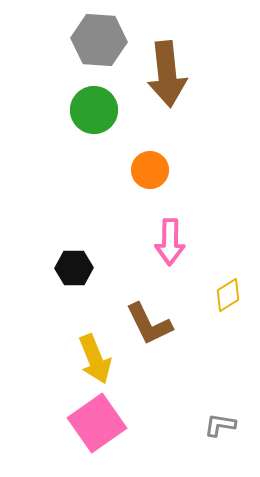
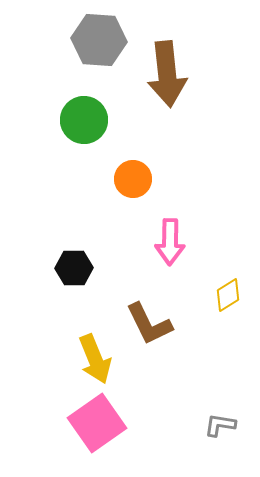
green circle: moved 10 px left, 10 px down
orange circle: moved 17 px left, 9 px down
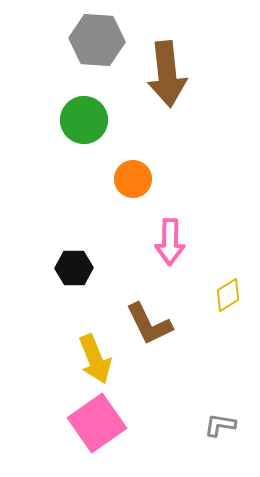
gray hexagon: moved 2 px left
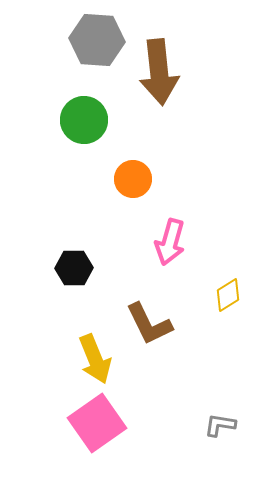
brown arrow: moved 8 px left, 2 px up
pink arrow: rotated 15 degrees clockwise
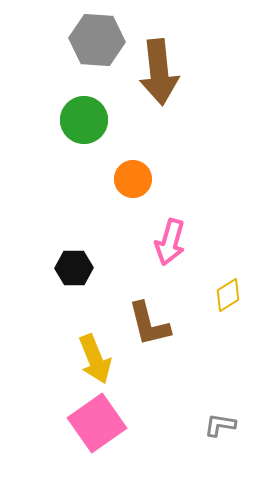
brown L-shape: rotated 12 degrees clockwise
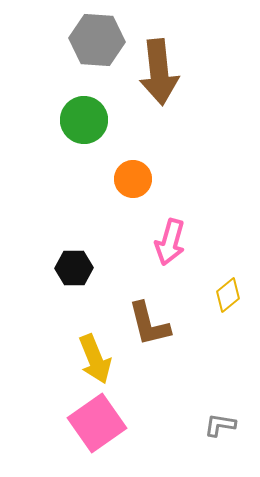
yellow diamond: rotated 8 degrees counterclockwise
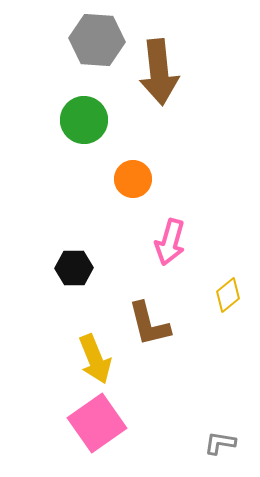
gray L-shape: moved 18 px down
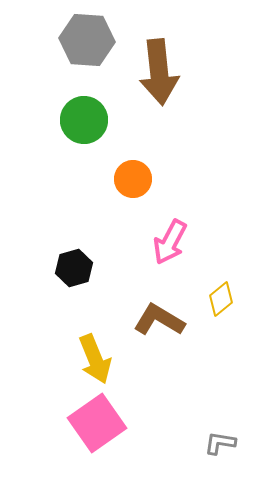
gray hexagon: moved 10 px left
pink arrow: rotated 12 degrees clockwise
black hexagon: rotated 15 degrees counterclockwise
yellow diamond: moved 7 px left, 4 px down
brown L-shape: moved 10 px right, 4 px up; rotated 135 degrees clockwise
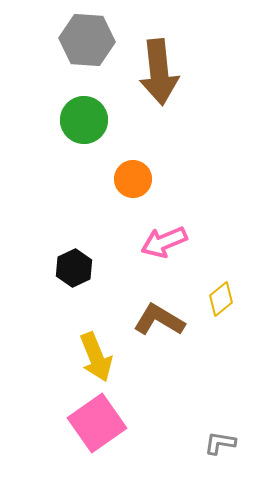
pink arrow: moved 6 px left; rotated 39 degrees clockwise
black hexagon: rotated 9 degrees counterclockwise
yellow arrow: moved 1 px right, 2 px up
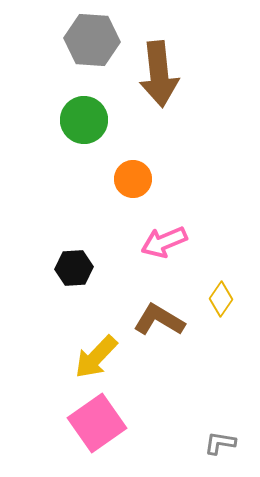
gray hexagon: moved 5 px right
brown arrow: moved 2 px down
black hexagon: rotated 21 degrees clockwise
yellow diamond: rotated 16 degrees counterclockwise
yellow arrow: rotated 66 degrees clockwise
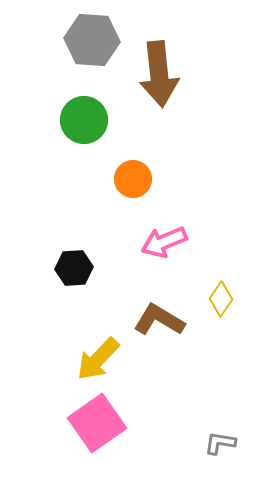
yellow arrow: moved 2 px right, 2 px down
